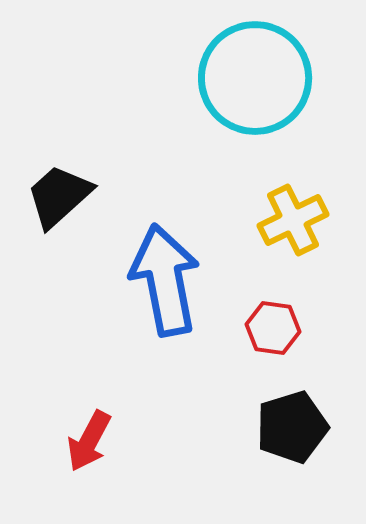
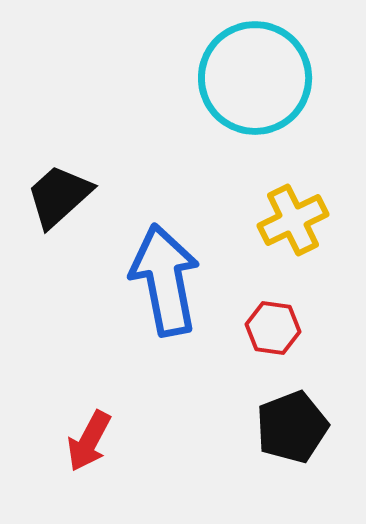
black pentagon: rotated 4 degrees counterclockwise
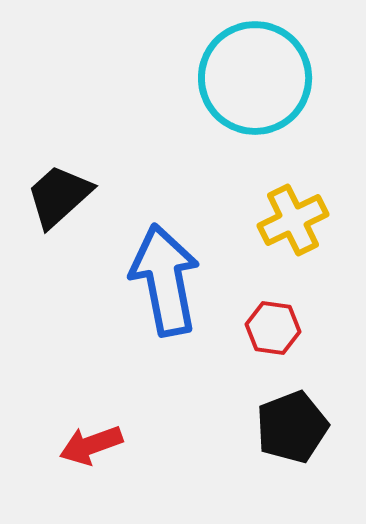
red arrow: moved 2 px right, 4 px down; rotated 42 degrees clockwise
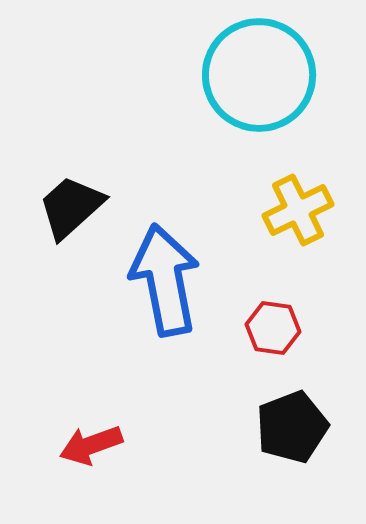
cyan circle: moved 4 px right, 3 px up
black trapezoid: moved 12 px right, 11 px down
yellow cross: moved 5 px right, 10 px up
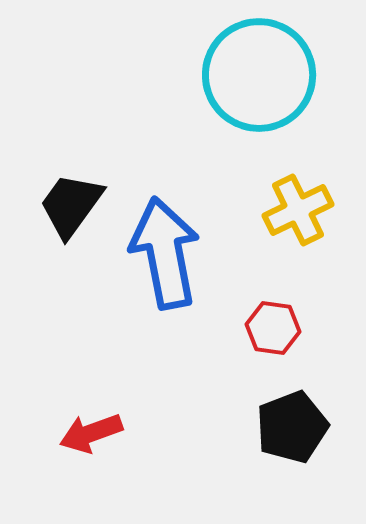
black trapezoid: moved 2 px up; rotated 12 degrees counterclockwise
blue arrow: moved 27 px up
red arrow: moved 12 px up
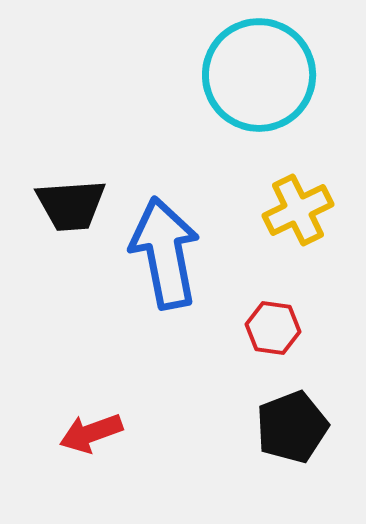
black trapezoid: rotated 130 degrees counterclockwise
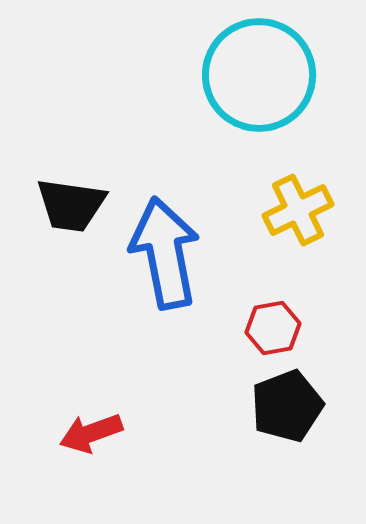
black trapezoid: rotated 12 degrees clockwise
red hexagon: rotated 18 degrees counterclockwise
black pentagon: moved 5 px left, 21 px up
